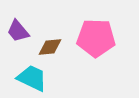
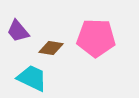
brown diamond: moved 1 px right, 1 px down; rotated 15 degrees clockwise
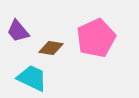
pink pentagon: rotated 27 degrees counterclockwise
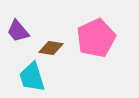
cyan trapezoid: moved 1 px up; rotated 132 degrees counterclockwise
